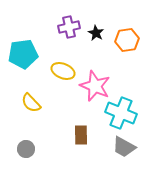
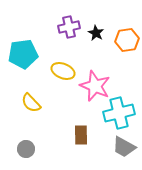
cyan cross: moved 2 px left; rotated 36 degrees counterclockwise
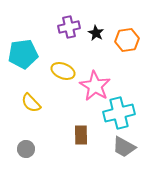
pink star: rotated 8 degrees clockwise
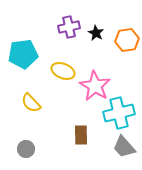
gray trapezoid: rotated 20 degrees clockwise
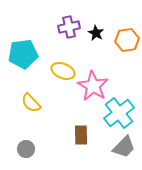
pink star: moved 2 px left
cyan cross: rotated 24 degrees counterclockwise
gray trapezoid: rotated 95 degrees counterclockwise
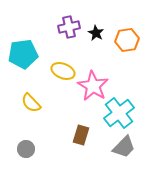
brown rectangle: rotated 18 degrees clockwise
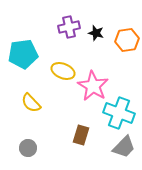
black star: rotated 14 degrees counterclockwise
cyan cross: rotated 32 degrees counterclockwise
gray circle: moved 2 px right, 1 px up
